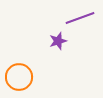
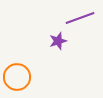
orange circle: moved 2 px left
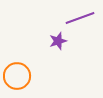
orange circle: moved 1 px up
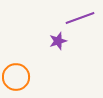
orange circle: moved 1 px left, 1 px down
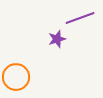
purple star: moved 1 px left, 2 px up
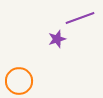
orange circle: moved 3 px right, 4 px down
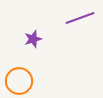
purple star: moved 24 px left
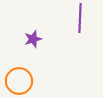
purple line: rotated 68 degrees counterclockwise
